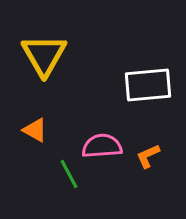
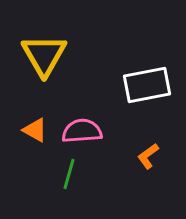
white rectangle: moved 1 px left; rotated 6 degrees counterclockwise
pink semicircle: moved 20 px left, 15 px up
orange L-shape: rotated 12 degrees counterclockwise
green line: rotated 44 degrees clockwise
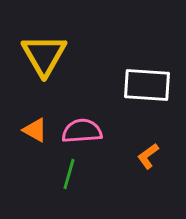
white rectangle: rotated 15 degrees clockwise
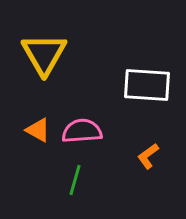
yellow triangle: moved 1 px up
orange triangle: moved 3 px right
green line: moved 6 px right, 6 px down
